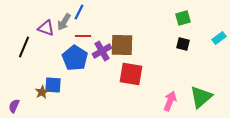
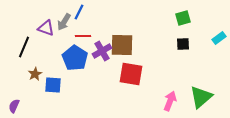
black square: rotated 16 degrees counterclockwise
brown star: moved 7 px left, 18 px up
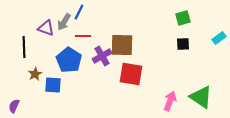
black line: rotated 25 degrees counterclockwise
purple cross: moved 5 px down
blue pentagon: moved 6 px left, 2 px down
green triangle: rotated 45 degrees counterclockwise
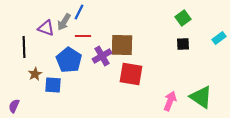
green square: rotated 21 degrees counterclockwise
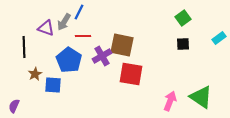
brown square: rotated 10 degrees clockwise
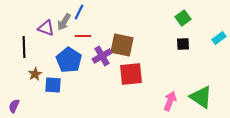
red square: rotated 15 degrees counterclockwise
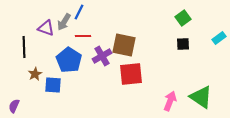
brown square: moved 2 px right
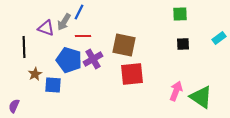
green square: moved 3 px left, 4 px up; rotated 35 degrees clockwise
purple cross: moved 9 px left, 3 px down
blue pentagon: rotated 15 degrees counterclockwise
red square: moved 1 px right
pink arrow: moved 6 px right, 10 px up
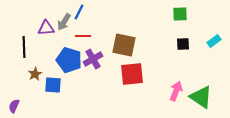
purple triangle: rotated 24 degrees counterclockwise
cyan rectangle: moved 5 px left, 3 px down
